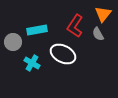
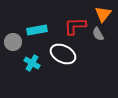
red L-shape: rotated 55 degrees clockwise
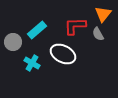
cyan rectangle: rotated 30 degrees counterclockwise
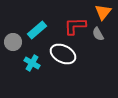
orange triangle: moved 2 px up
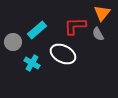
orange triangle: moved 1 px left, 1 px down
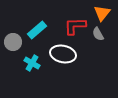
white ellipse: rotated 15 degrees counterclockwise
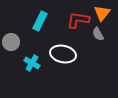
red L-shape: moved 3 px right, 6 px up; rotated 10 degrees clockwise
cyan rectangle: moved 3 px right, 9 px up; rotated 24 degrees counterclockwise
gray circle: moved 2 px left
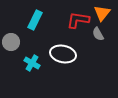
cyan rectangle: moved 5 px left, 1 px up
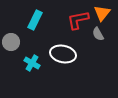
red L-shape: rotated 20 degrees counterclockwise
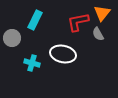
red L-shape: moved 2 px down
gray circle: moved 1 px right, 4 px up
cyan cross: rotated 14 degrees counterclockwise
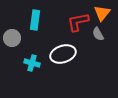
cyan rectangle: rotated 18 degrees counterclockwise
white ellipse: rotated 30 degrees counterclockwise
